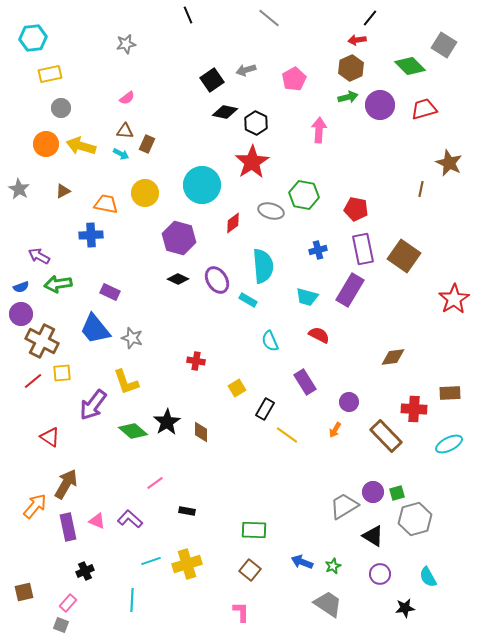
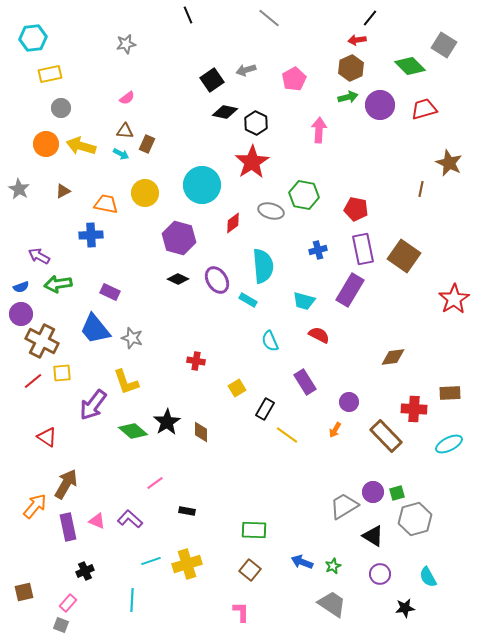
cyan trapezoid at (307, 297): moved 3 px left, 4 px down
red triangle at (50, 437): moved 3 px left
gray trapezoid at (328, 604): moved 4 px right
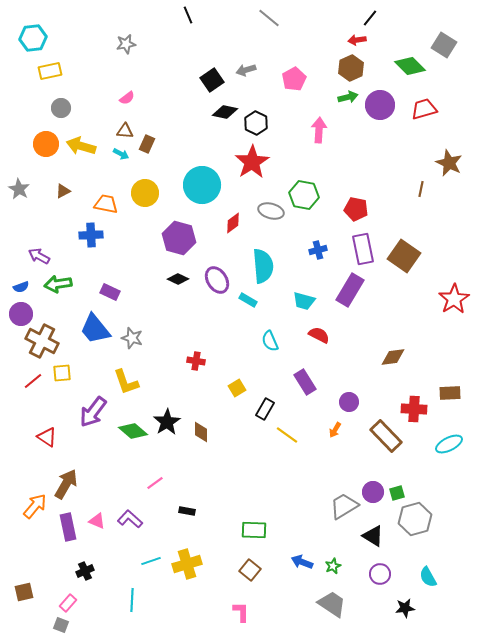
yellow rectangle at (50, 74): moved 3 px up
purple arrow at (93, 405): moved 7 px down
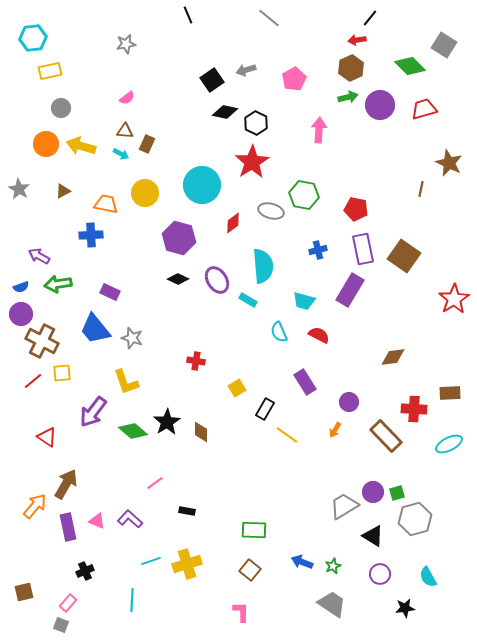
cyan semicircle at (270, 341): moved 9 px right, 9 px up
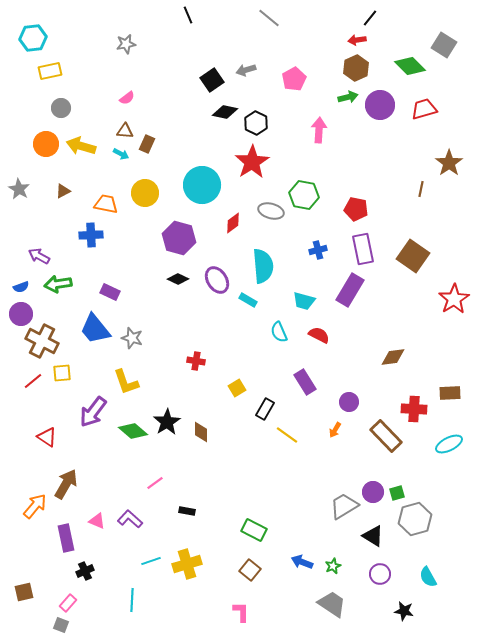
brown hexagon at (351, 68): moved 5 px right
brown star at (449, 163): rotated 12 degrees clockwise
brown square at (404, 256): moved 9 px right
purple rectangle at (68, 527): moved 2 px left, 11 px down
green rectangle at (254, 530): rotated 25 degrees clockwise
black star at (405, 608): moved 1 px left, 3 px down; rotated 18 degrees clockwise
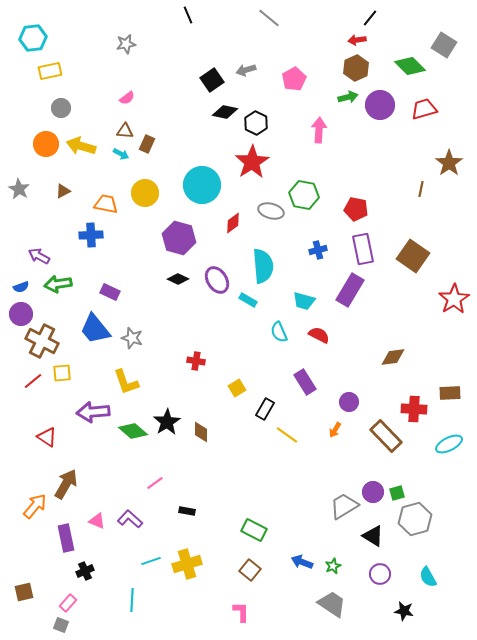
purple arrow at (93, 412): rotated 48 degrees clockwise
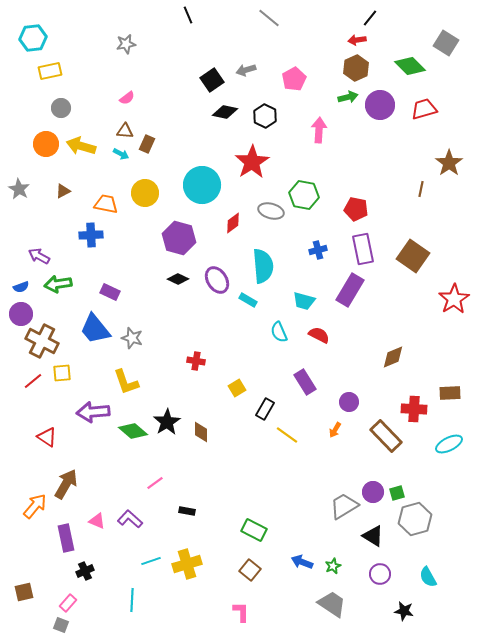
gray square at (444, 45): moved 2 px right, 2 px up
black hexagon at (256, 123): moved 9 px right, 7 px up
brown diamond at (393, 357): rotated 15 degrees counterclockwise
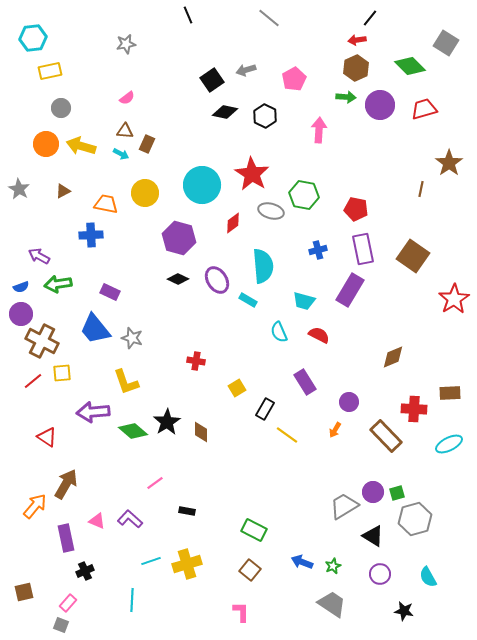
green arrow at (348, 97): moved 2 px left; rotated 18 degrees clockwise
red star at (252, 162): moved 12 px down; rotated 8 degrees counterclockwise
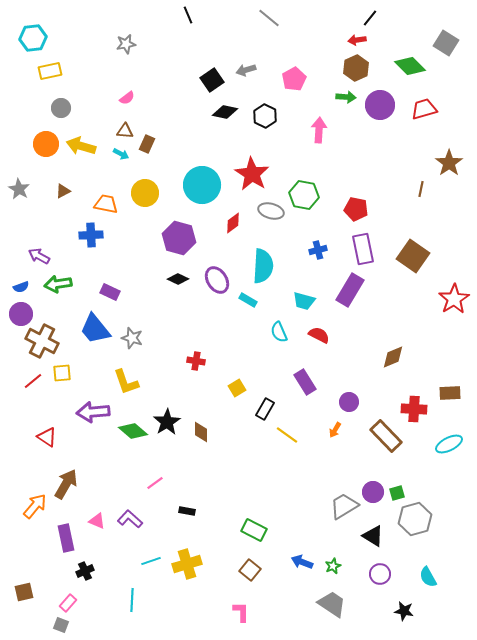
cyan semicircle at (263, 266): rotated 8 degrees clockwise
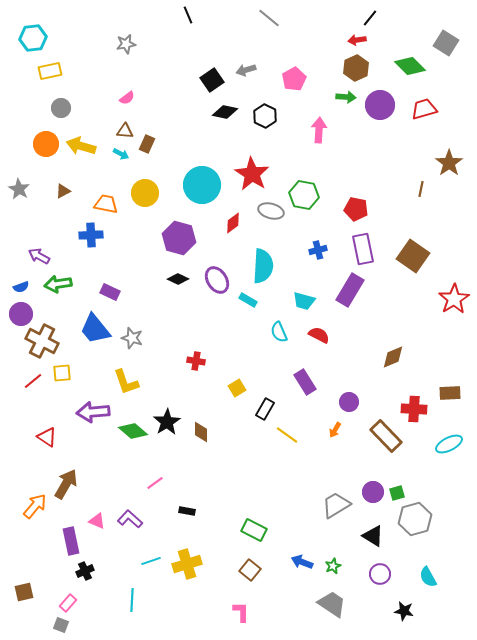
gray trapezoid at (344, 506): moved 8 px left, 1 px up
purple rectangle at (66, 538): moved 5 px right, 3 px down
